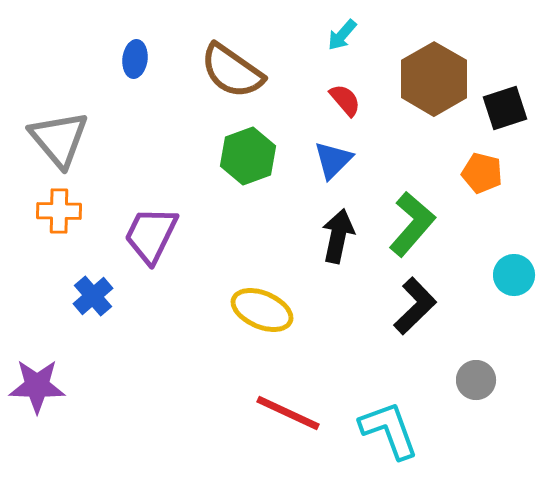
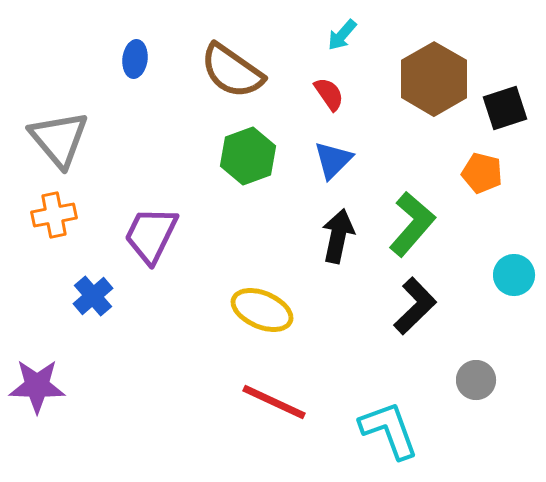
red semicircle: moved 16 px left, 6 px up; rotated 6 degrees clockwise
orange cross: moved 5 px left, 4 px down; rotated 12 degrees counterclockwise
red line: moved 14 px left, 11 px up
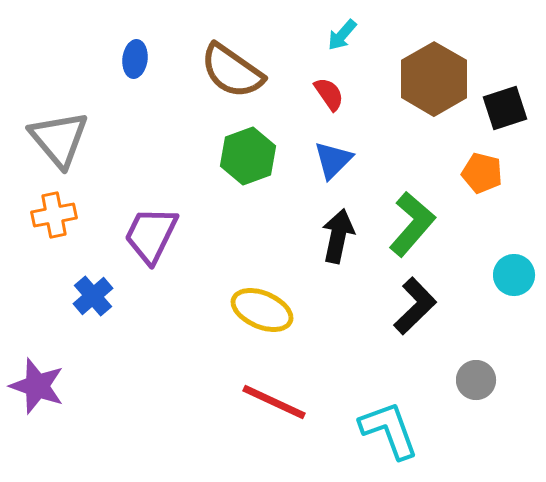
purple star: rotated 18 degrees clockwise
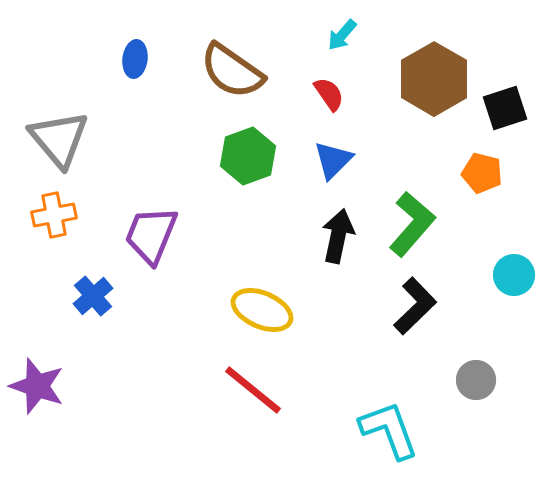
purple trapezoid: rotated 4 degrees counterclockwise
red line: moved 21 px left, 12 px up; rotated 14 degrees clockwise
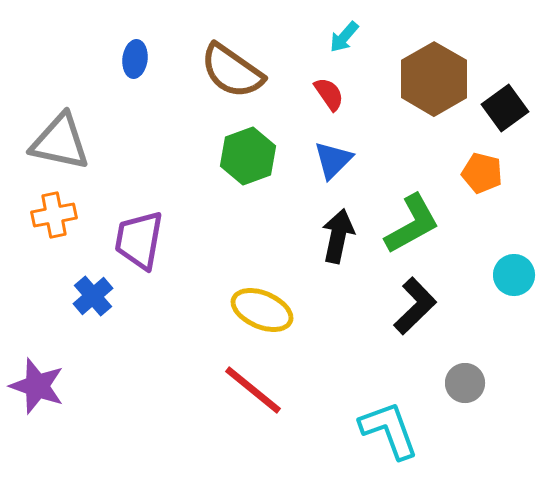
cyan arrow: moved 2 px right, 2 px down
black square: rotated 18 degrees counterclockwise
gray triangle: moved 1 px right, 3 px down; rotated 38 degrees counterclockwise
green L-shape: rotated 20 degrees clockwise
purple trapezoid: moved 12 px left, 5 px down; rotated 12 degrees counterclockwise
gray circle: moved 11 px left, 3 px down
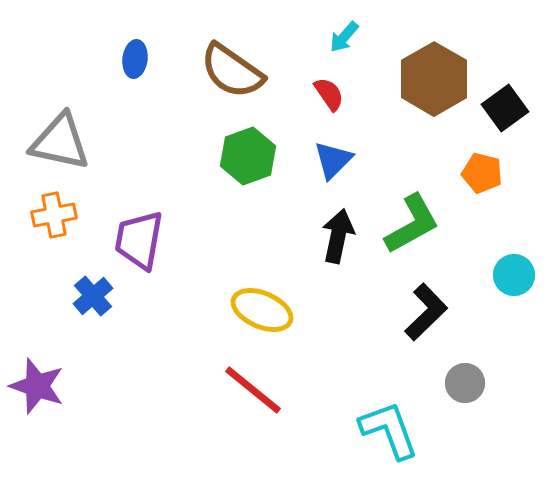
black L-shape: moved 11 px right, 6 px down
